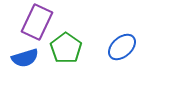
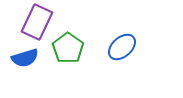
green pentagon: moved 2 px right
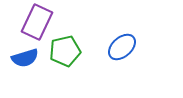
green pentagon: moved 3 px left, 3 px down; rotated 24 degrees clockwise
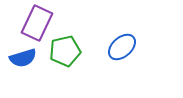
purple rectangle: moved 1 px down
blue semicircle: moved 2 px left
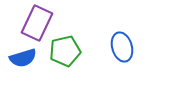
blue ellipse: rotated 64 degrees counterclockwise
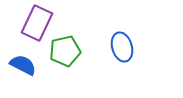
blue semicircle: moved 7 px down; rotated 136 degrees counterclockwise
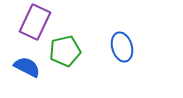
purple rectangle: moved 2 px left, 1 px up
blue semicircle: moved 4 px right, 2 px down
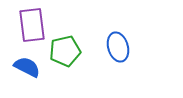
purple rectangle: moved 3 px left, 3 px down; rotated 32 degrees counterclockwise
blue ellipse: moved 4 px left
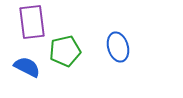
purple rectangle: moved 3 px up
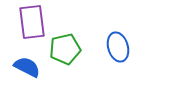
green pentagon: moved 2 px up
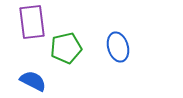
green pentagon: moved 1 px right, 1 px up
blue semicircle: moved 6 px right, 14 px down
